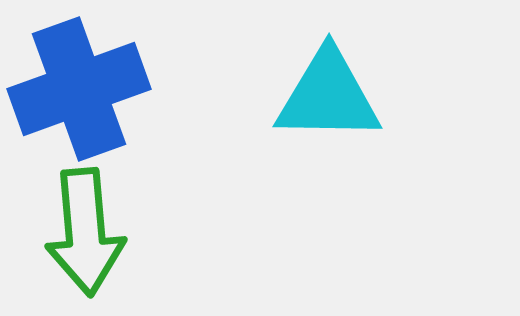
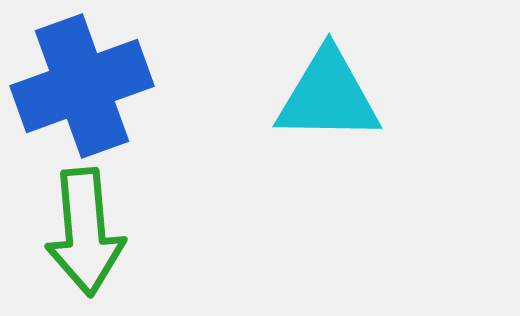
blue cross: moved 3 px right, 3 px up
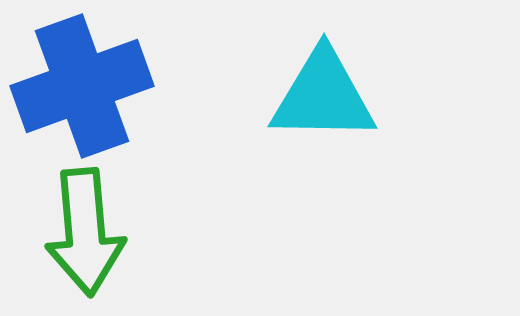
cyan triangle: moved 5 px left
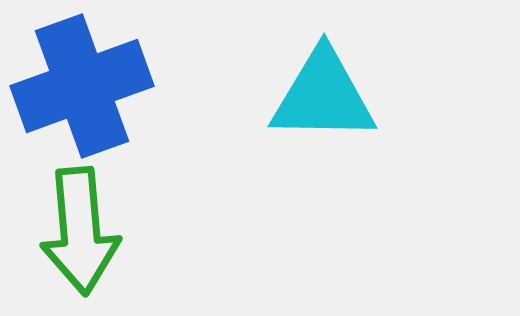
green arrow: moved 5 px left, 1 px up
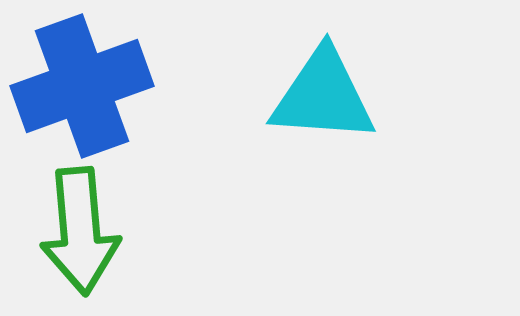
cyan triangle: rotated 3 degrees clockwise
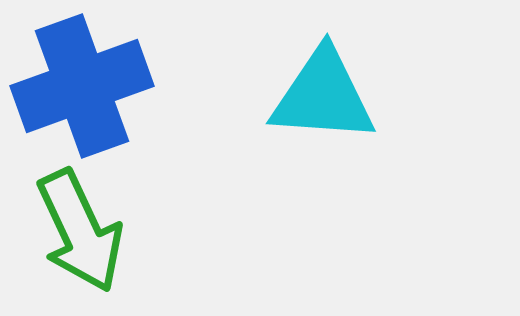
green arrow: rotated 20 degrees counterclockwise
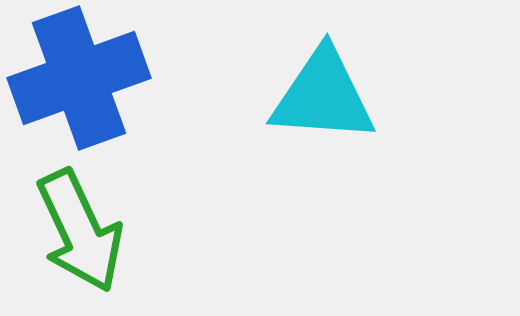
blue cross: moved 3 px left, 8 px up
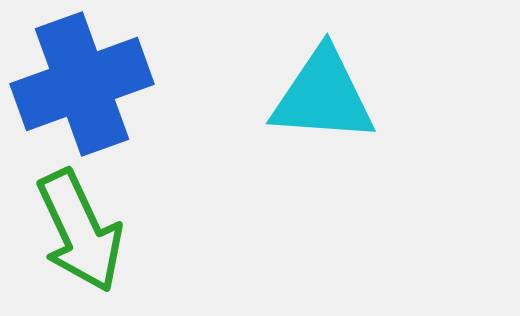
blue cross: moved 3 px right, 6 px down
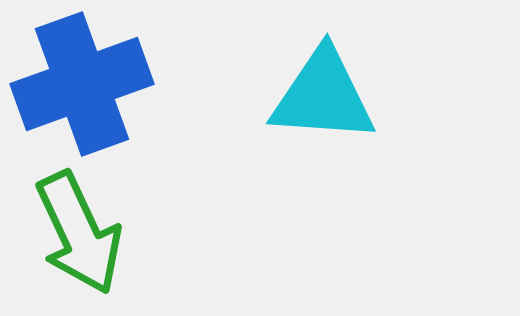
green arrow: moved 1 px left, 2 px down
